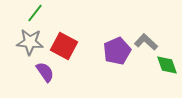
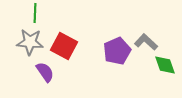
green line: rotated 36 degrees counterclockwise
green diamond: moved 2 px left
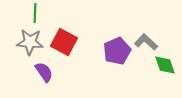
red square: moved 4 px up
purple semicircle: moved 1 px left
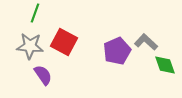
green line: rotated 18 degrees clockwise
gray star: moved 4 px down
purple semicircle: moved 1 px left, 3 px down
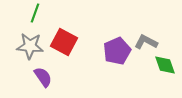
gray L-shape: rotated 15 degrees counterclockwise
purple semicircle: moved 2 px down
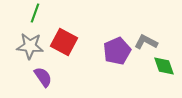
green diamond: moved 1 px left, 1 px down
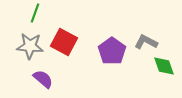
purple pentagon: moved 5 px left; rotated 12 degrees counterclockwise
purple semicircle: moved 2 px down; rotated 15 degrees counterclockwise
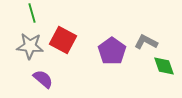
green line: moved 3 px left; rotated 36 degrees counterclockwise
red square: moved 1 px left, 2 px up
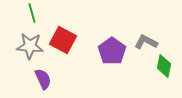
green diamond: rotated 30 degrees clockwise
purple semicircle: rotated 25 degrees clockwise
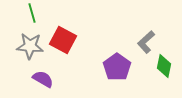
gray L-shape: rotated 70 degrees counterclockwise
purple pentagon: moved 5 px right, 16 px down
purple semicircle: rotated 35 degrees counterclockwise
